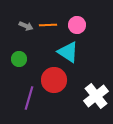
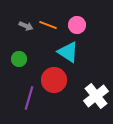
orange line: rotated 24 degrees clockwise
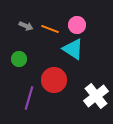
orange line: moved 2 px right, 4 px down
cyan triangle: moved 5 px right, 3 px up
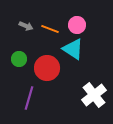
red circle: moved 7 px left, 12 px up
white cross: moved 2 px left, 1 px up
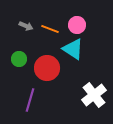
purple line: moved 1 px right, 2 px down
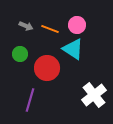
green circle: moved 1 px right, 5 px up
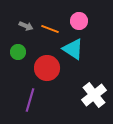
pink circle: moved 2 px right, 4 px up
green circle: moved 2 px left, 2 px up
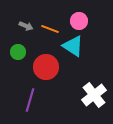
cyan triangle: moved 3 px up
red circle: moved 1 px left, 1 px up
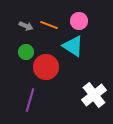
orange line: moved 1 px left, 4 px up
green circle: moved 8 px right
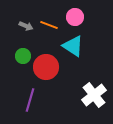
pink circle: moved 4 px left, 4 px up
green circle: moved 3 px left, 4 px down
